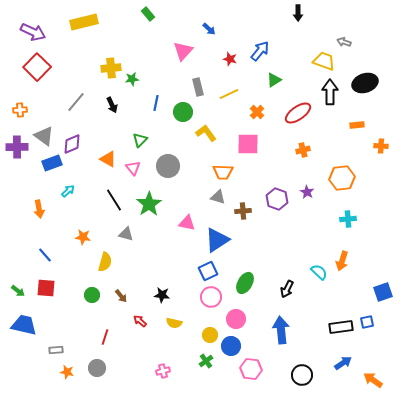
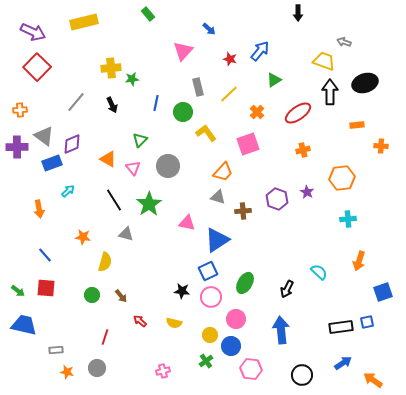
yellow line at (229, 94): rotated 18 degrees counterclockwise
pink square at (248, 144): rotated 20 degrees counterclockwise
orange trapezoid at (223, 172): rotated 50 degrees counterclockwise
orange arrow at (342, 261): moved 17 px right
black star at (162, 295): moved 20 px right, 4 px up
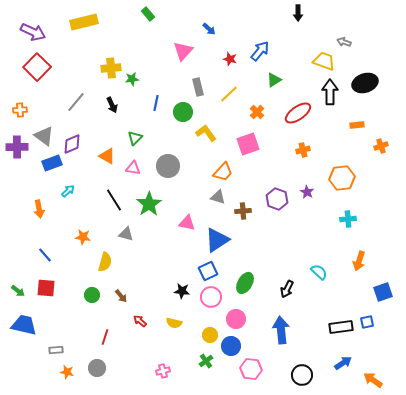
green triangle at (140, 140): moved 5 px left, 2 px up
orange cross at (381, 146): rotated 24 degrees counterclockwise
orange triangle at (108, 159): moved 1 px left, 3 px up
pink triangle at (133, 168): rotated 42 degrees counterclockwise
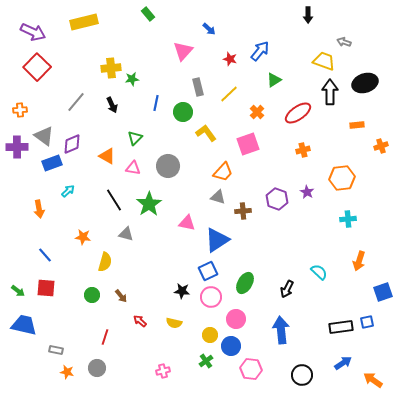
black arrow at (298, 13): moved 10 px right, 2 px down
gray rectangle at (56, 350): rotated 16 degrees clockwise
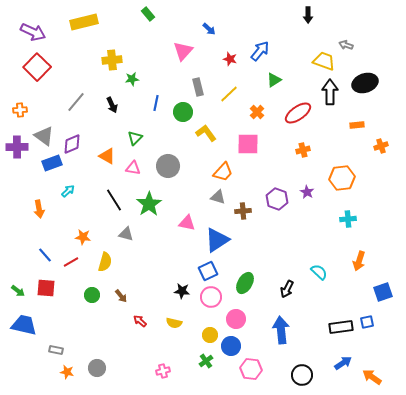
gray arrow at (344, 42): moved 2 px right, 3 px down
yellow cross at (111, 68): moved 1 px right, 8 px up
pink square at (248, 144): rotated 20 degrees clockwise
red line at (105, 337): moved 34 px left, 75 px up; rotated 42 degrees clockwise
orange arrow at (373, 380): moved 1 px left, 3 px up
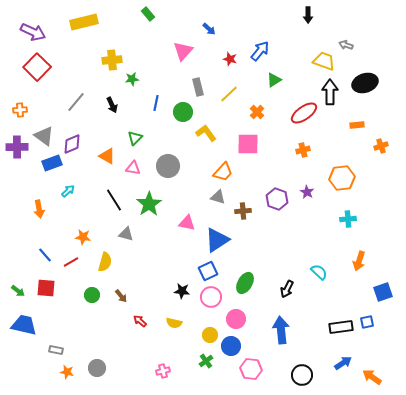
red ellipse at (298, 113): moved 6 px right
